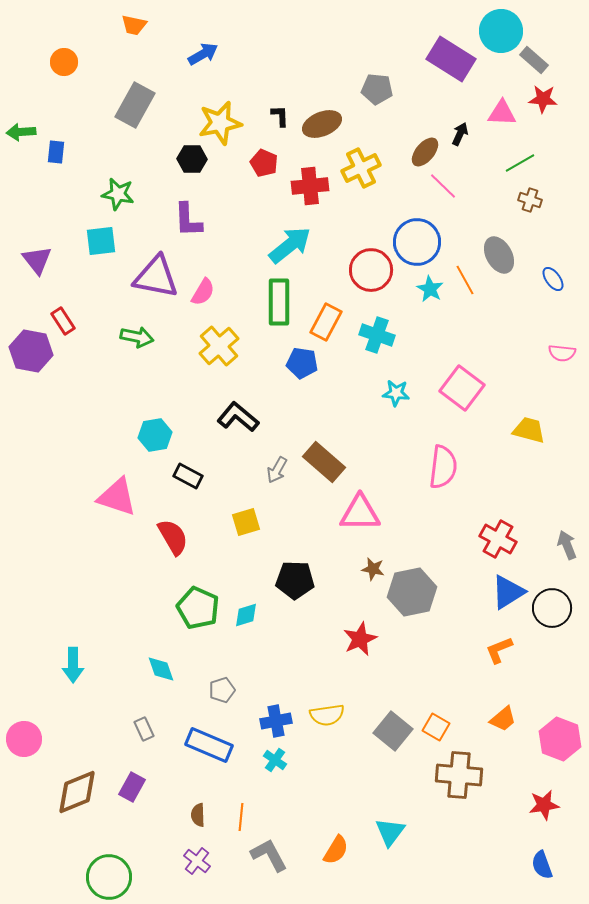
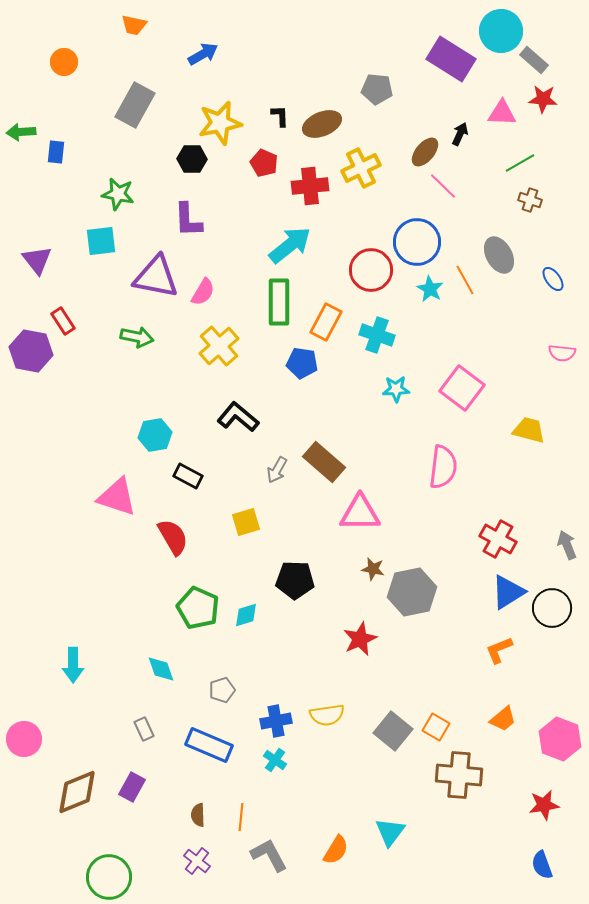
cyan star at (396, 393): moved 4 px up; rotated 8 degrees counterclockwise
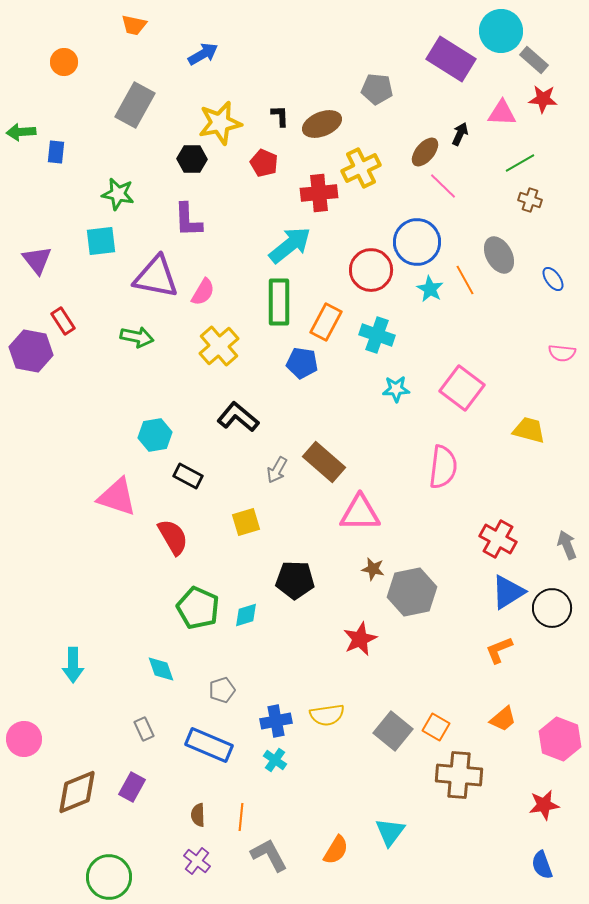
red cross at (310, 186): moved 9 px right, 7 px down
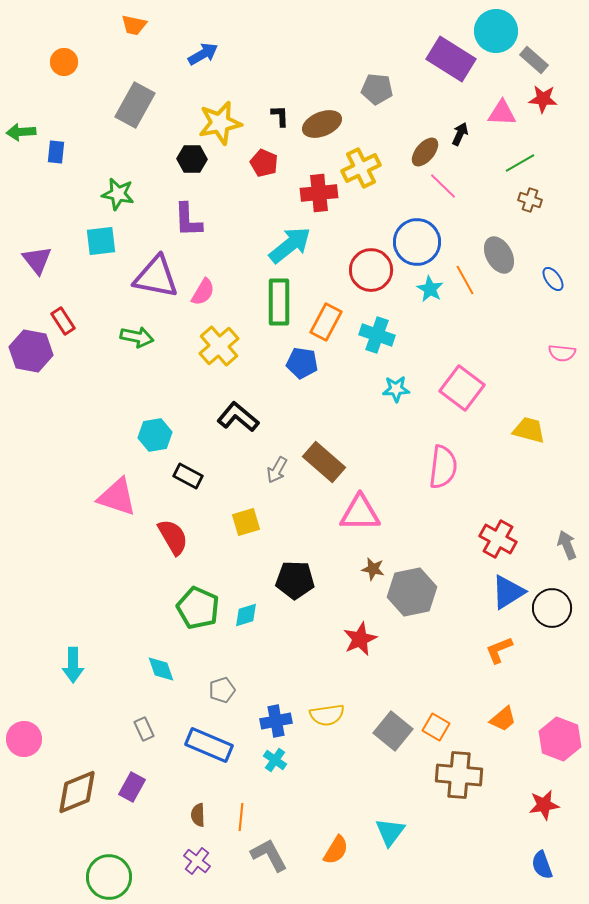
cyan circle at (501, 31): moved 5 px left
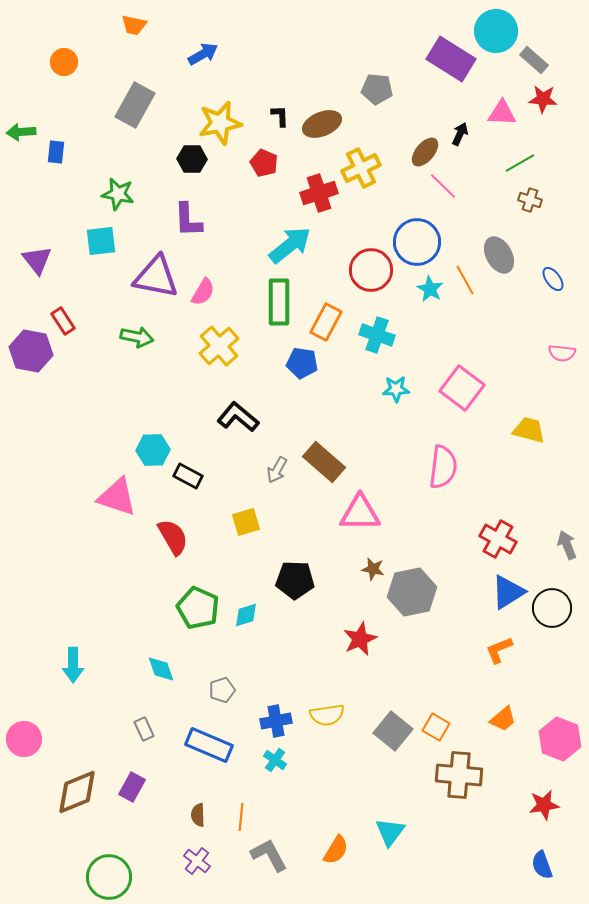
red cross at (319, 193): rotated 12 degrees counterclockwise
cyan hexagon at (155, 435): moved 2 px left, 15 px down; rotated 8 degrees clockwise
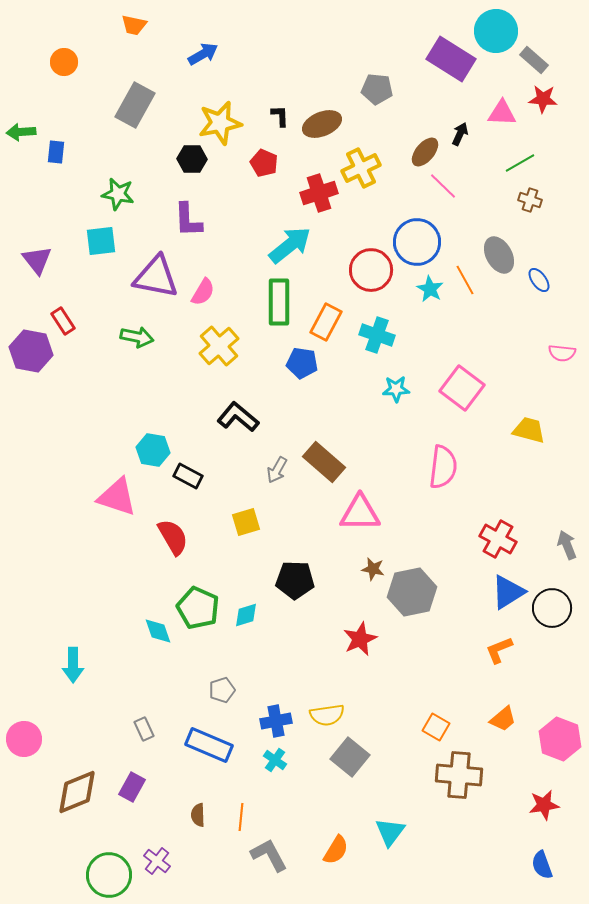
blue ellipse at (553, 279): moved 14 px left, 1 px down
cyan hexagon at (153, 450): rotated 12 degrees clockwise
cyan diamond at (161, 669): moved 3 px left, 38 px up
gray square at (393, 731): moved 43 px left, 26 px down
purple cross at (197, 861): moved 40 px left
green circle at (109, 877): moved 2 px up
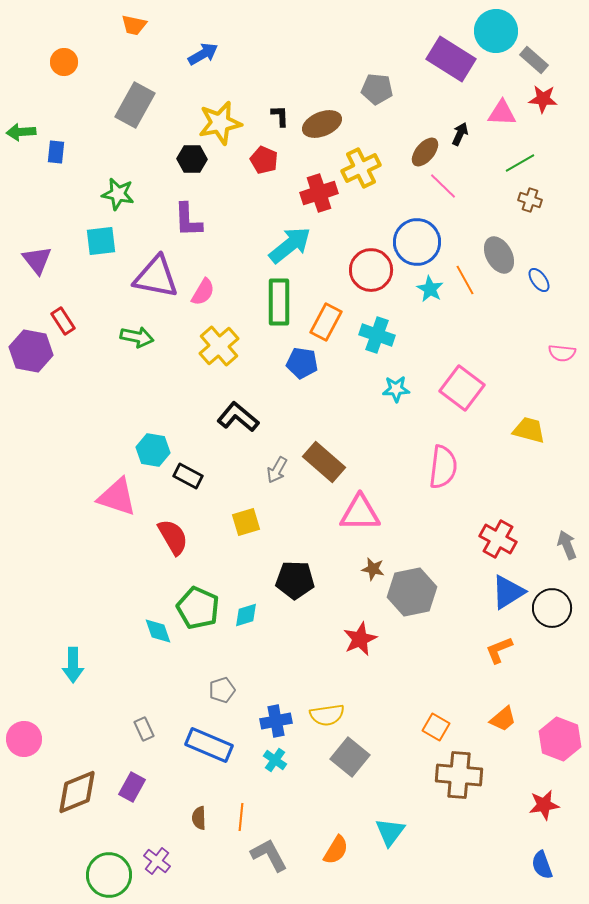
red pentagon at (264, 163): moved 3 px up
brown semicircle at (198, 815): moved 1 px right, 3 px down
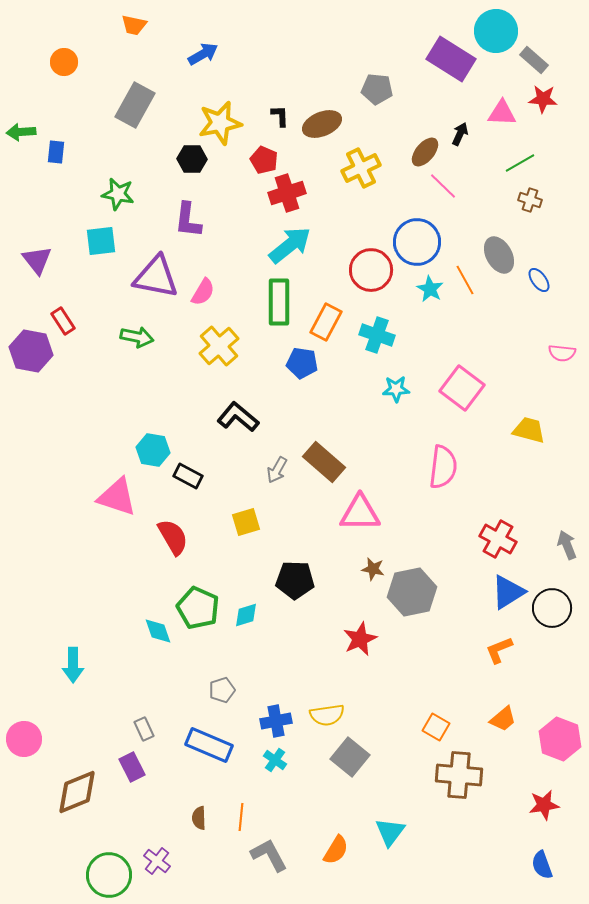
red cross at (319, 193): moved 32 px left
purple L-shape at (188, 220): rotated 9 degrees clockwise
purple rectangle at (132, 787): moved 20 px up; rotated 56 degrees counterclockwise
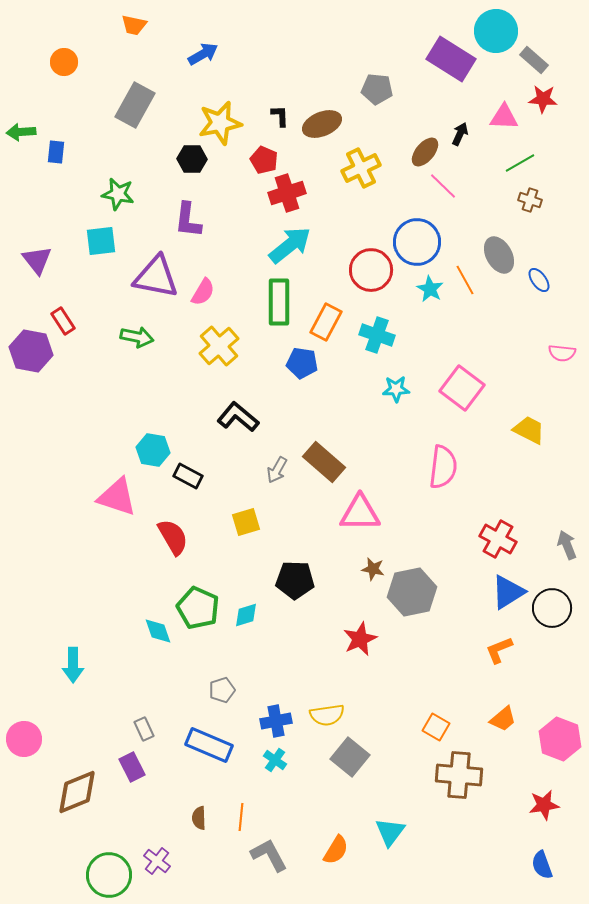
pink triangle at (502, 113): moved 2 px right, 4 px down
yellow trapezoid at (529, 430): rotated 12 degrees clockwise
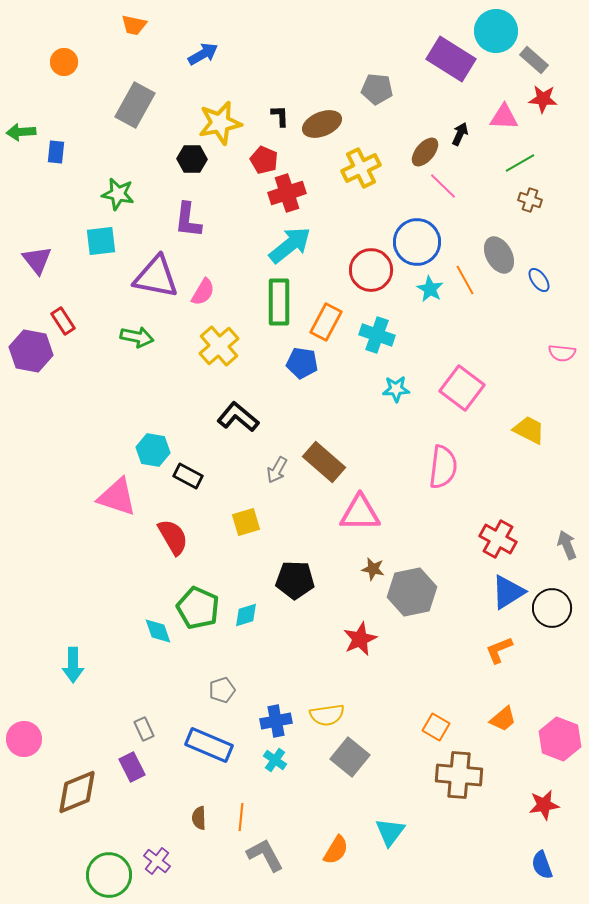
gray L-shape at (269, 855): moved 4 px left
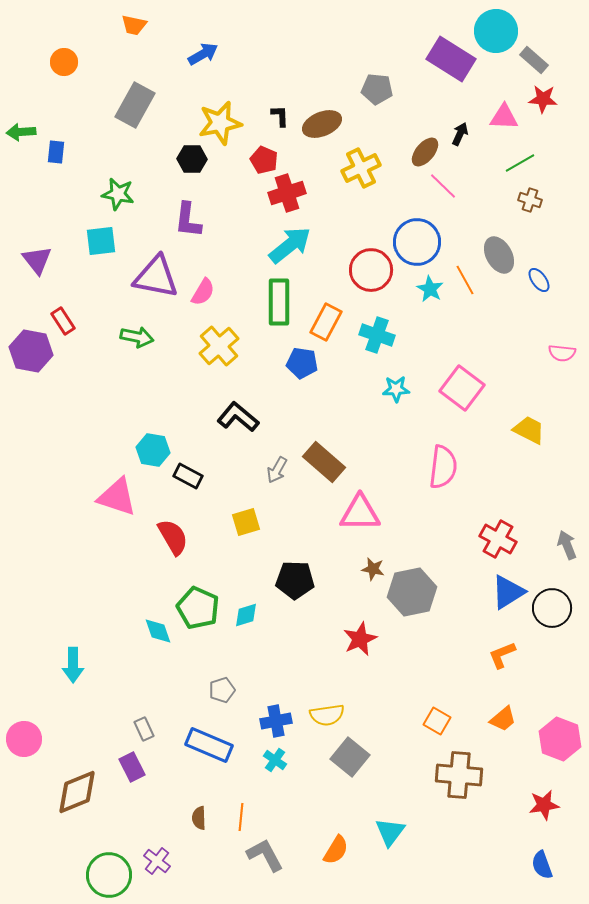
orange L-shape at (499, 650): moved 3 px right, 5 px down
orange square at (436, 727): moved 1 px right, 6 px up
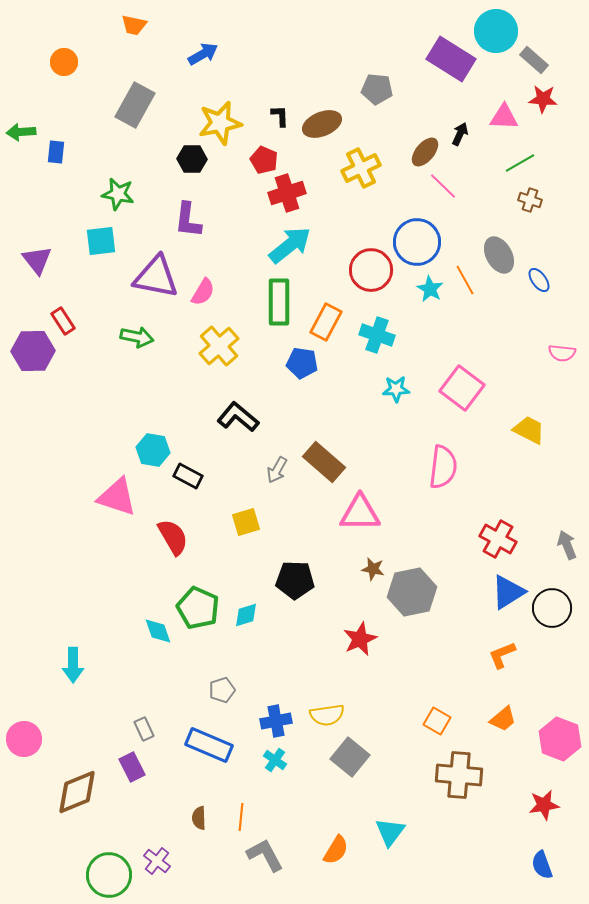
purple hexagon at (31, 351): moved 2 px right; rotated 12 degrees counterclockwise
